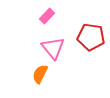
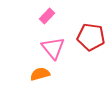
orange semicircle: rotated 48 degrees clockwise
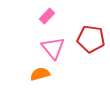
red pentagon: moved 2 px down
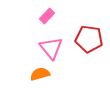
red pentagon: moved 2 px left
pink triangle: moved 2 px left
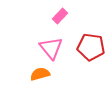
pink rectangle: moved 13 px right
red pentagon: moved 2 px right, 8 px down
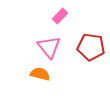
pink triangle: moved 2 px left, 1 px up
orange semicircle: rotated 30 degrees clockwise
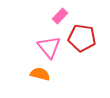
red pentagon: moved 9 px left, 9 px up
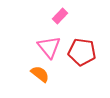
red pentagon: moved 14 px down
orange semicircle: rotated 24 degrees clockwise
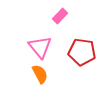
pink triangle: moved 9 px left
orange semicircle: rotated 24 degrees clockwise
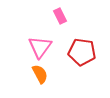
pink rectangle: rotated 70 degrees counterclockwise
pink triangle: rotated 15 degrees clockwise
